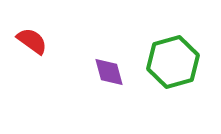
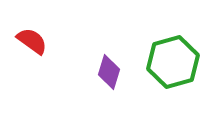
purple diamond: rotated 32 degrees clockwise
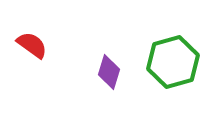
red semicircle: moved 4 px down
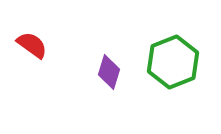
green hexagon: rotated 6 degrees counterclockwise
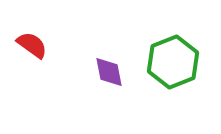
purple diamond: rotated 28 degrees counterclockwise
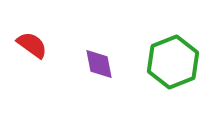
purple diamond: moved 10 px left, 8 px up
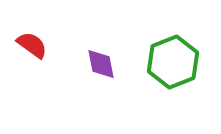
purple diamond: moved 2 px right
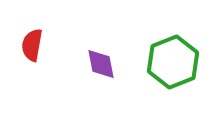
red semicircle: rotated 116 degrees counterclockwise
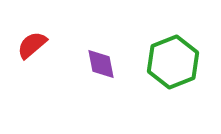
red semicircle: rotated 40 degrees clockwise
